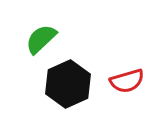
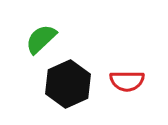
red semicircle: rotated 16 degrees clockwise
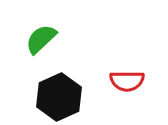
black hexagon: moved 9 px left, 13 px down
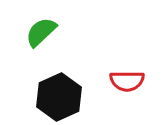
green semicircle: moved 7 px up
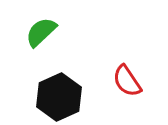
red semicircle: rotated 56 degrees clockwise
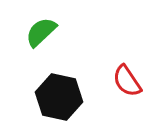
black hexagon: rotated 24 degrees counterclockwise
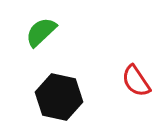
red semicircle: moved 9 px right
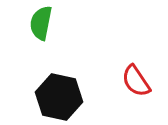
green semicircle: moved 9 px up; rotated 36 degrees counterclockwise
